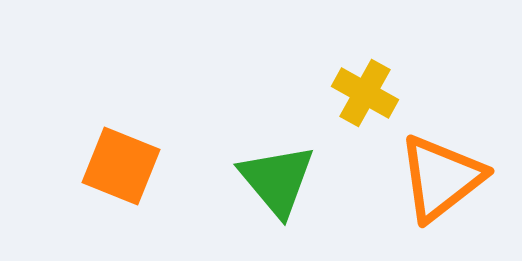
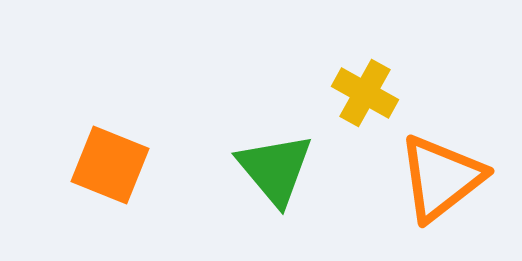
orange square: moved 11 px left, 1 px up
green triangle: moved 2 px left, 11 px up
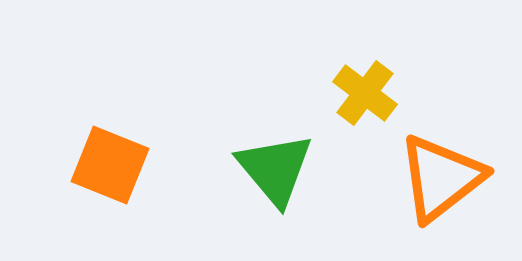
yellow cross: rotated 8 degrees clockwise
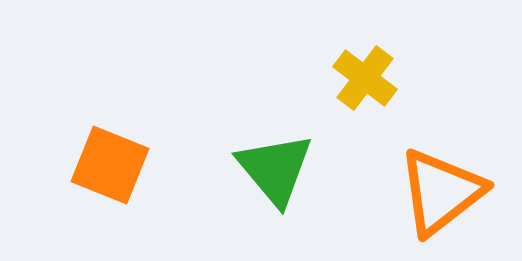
yellow cross: moved 15 px up
orange triangle: moved 14 px down
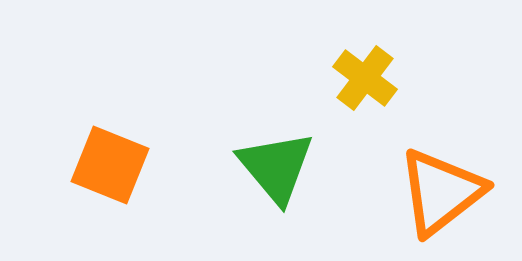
green triangle: moved 1 px right, 2 px up
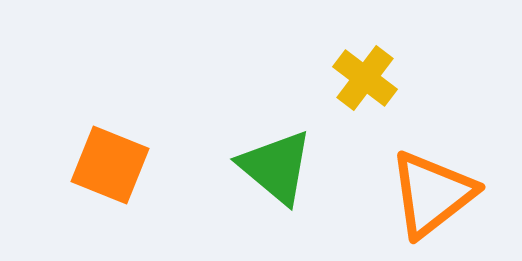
green triangle: rotated 10 degrees counterclockwise
orange triangle: moved 9 px left, 2 px down
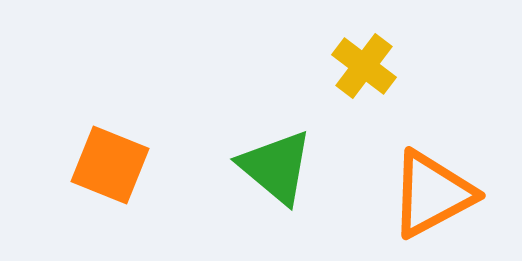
yellow cross: moved 1 px left, 12 px up
orange triangle: rotated 10 degrees clockwise
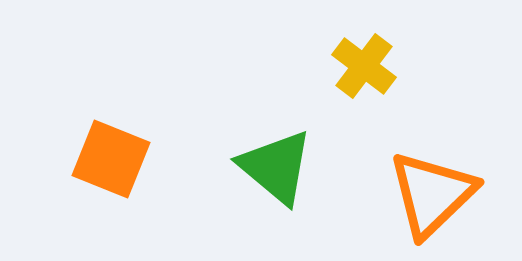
orange square: moved 1 px right, 6 px up
orange triangle: rotated 16 degrees counterclockwise
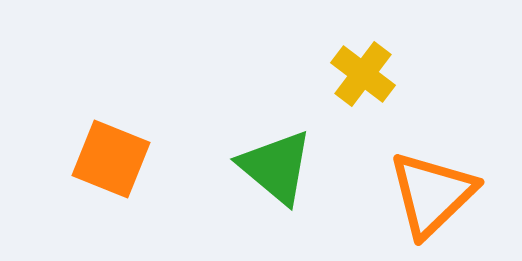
yellow cross: moved 1 px left, 8 px down
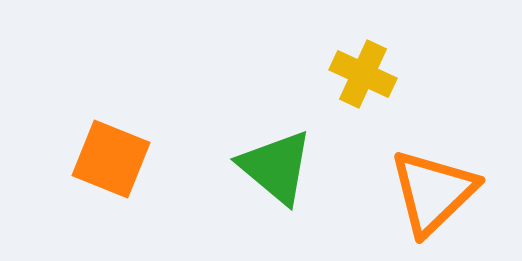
yellow cross: rotated 12 degrees counterclockwise
orange triangle: moved 1 px right, 2 px up
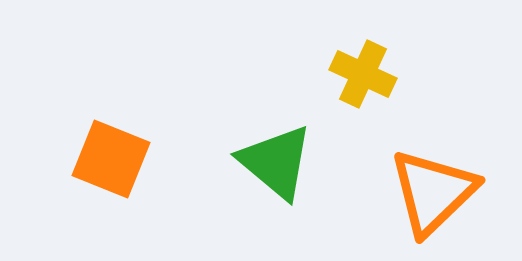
green triangle: moved 5 px up
